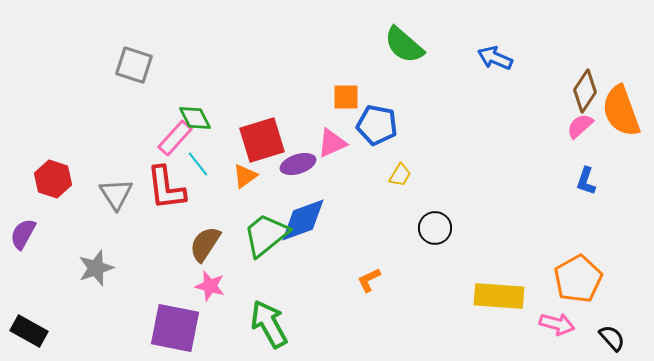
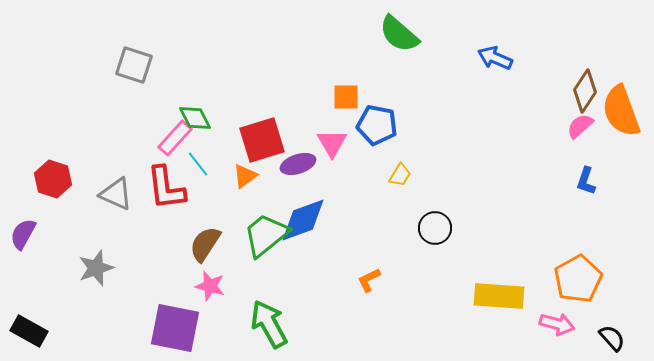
green semicircle: moved 5 px left, 11 px up
pink triangle: rotated 36 degrees counterclockwise
gray triangle: rotated 33 degrees counterclockwise
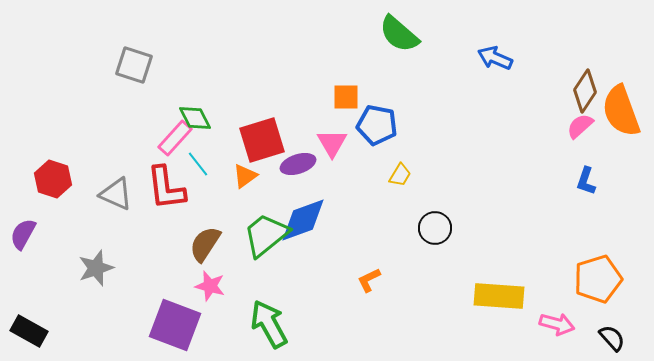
orange pentagon: moved 20 px right; rotated 12 degrees clockwise
purple square: moved 3 px up; rotated 10 degrees clockwise
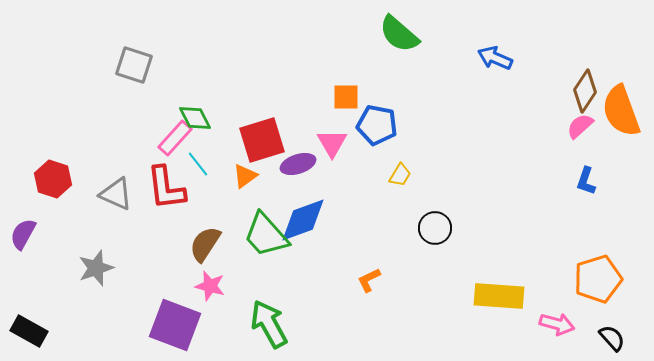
green trapezoid: rotated 93 degrees counterclockwise
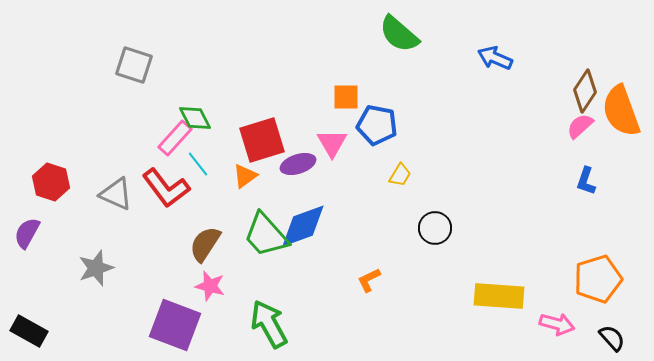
red hexagon: moved 2 px left, 3 px down
red L-shape: rotated 30 degrees counterclockwise
blue diamond: moved 6 px down
purple semicircle: moved 4 px right, 1 px up
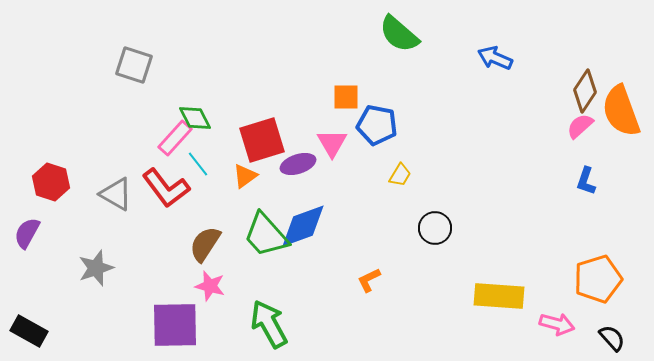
gray triangle: rotated 6 degrees clockwise
purple square: rotated 22 degrees counterclockwise
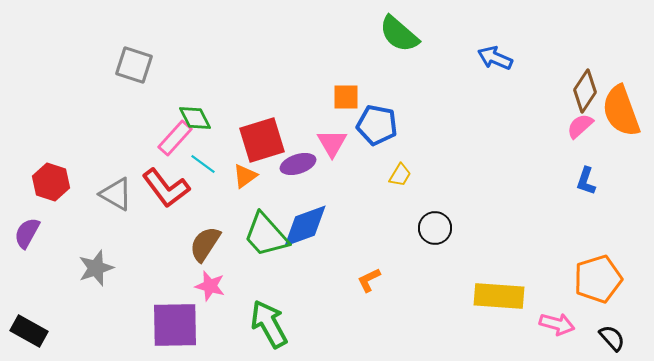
cyan line: moved 5 px right; rotated 16 degrees counterclockwise
blue diamond: moved 2 px right
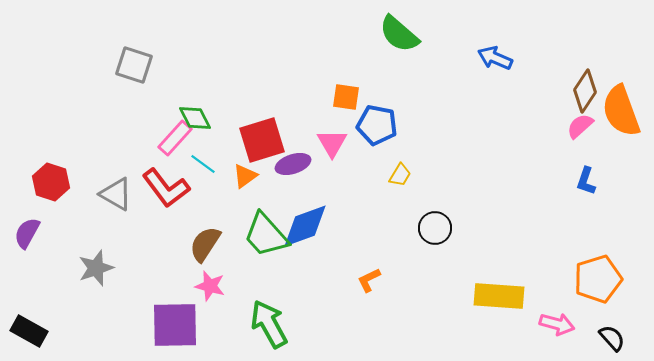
orange square: rotated 8 degrees clockwise
purple ellipse: moved 5 px left
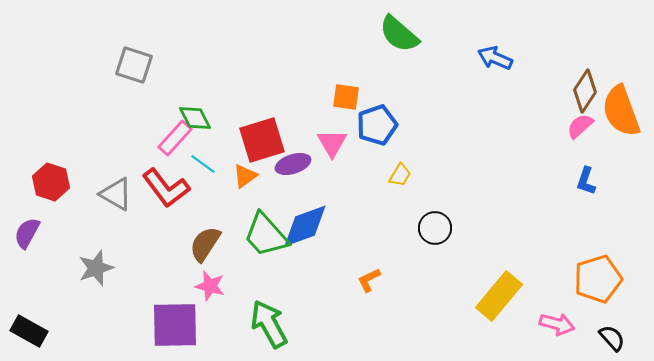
blue pentagon: rotated 30 degrees counterclockwise
yellow rectangle: rotated 54 degrees counterclockwise
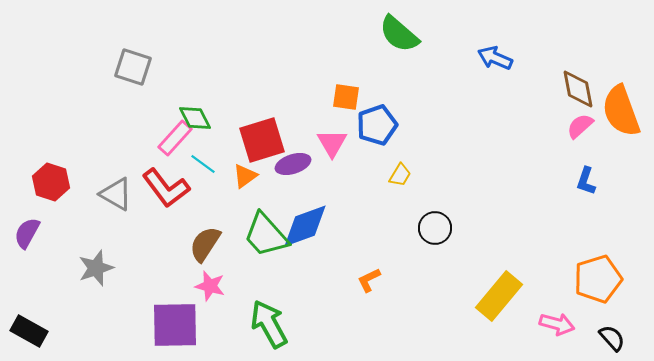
gray square: moved 1 px left, 2 px down
brown diamond: moved 7 px left, 2 px up; rotated 45 degrees counterclockwise
